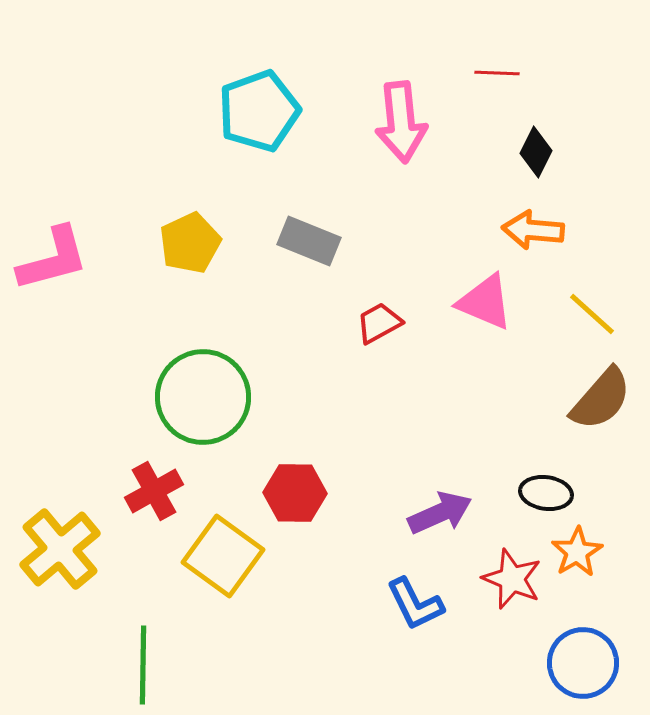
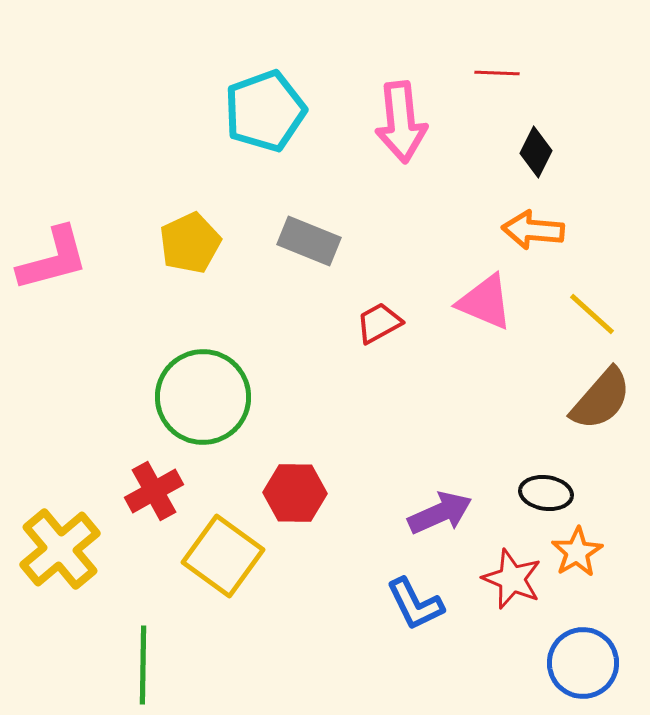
cyan pentagon: moved 6 px right
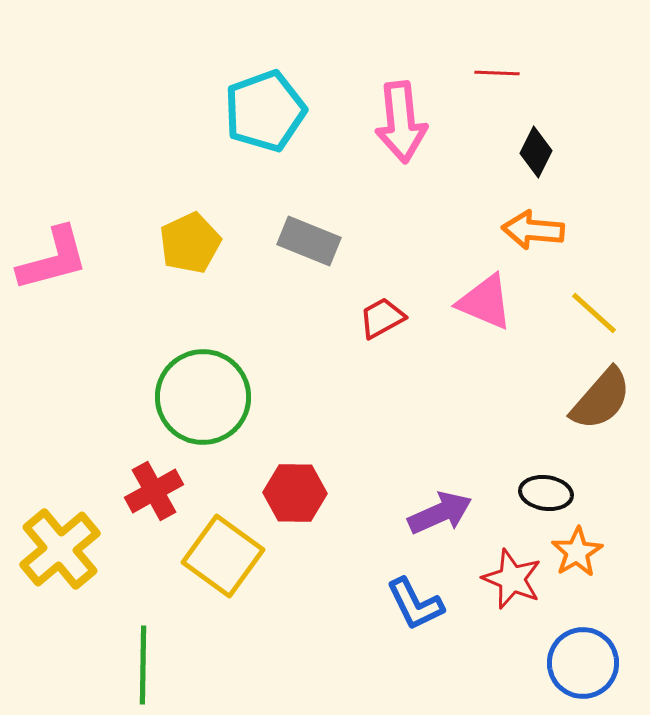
yellow line: moved 2 px right, 1 px up
red trapezoid: moved 3 px right, 5 px up
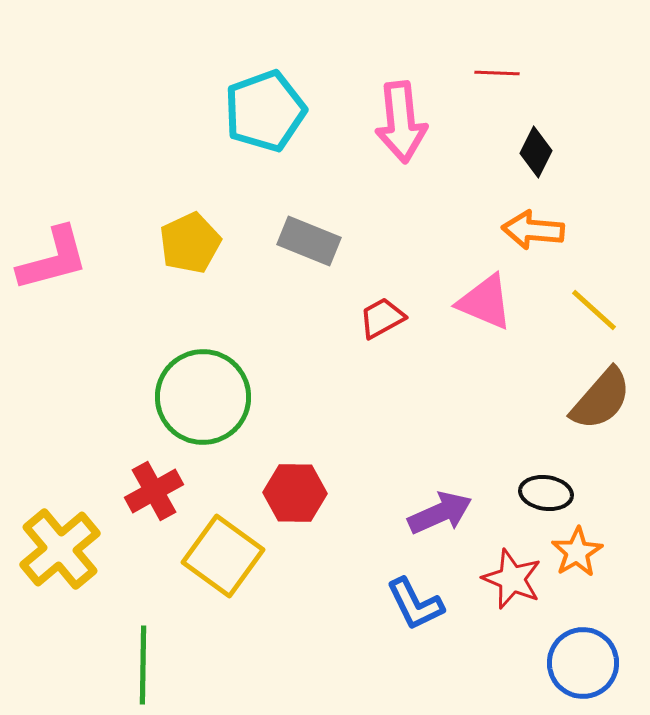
yellow line: moved 3 px up
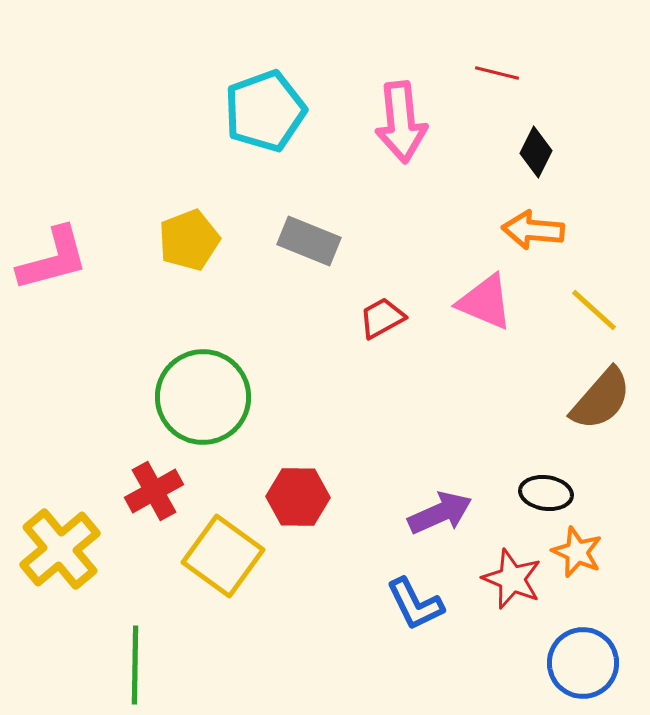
red line: rotated 12 degrees clockwise
yellow pentagon: moved 1 px left, 3 px up; rotated 4 degrees clockwise
red hexagon: moved 3 px right, 4 px down
orange star: rotated 18 degrees counterclockwise
green line: moved 8 px left
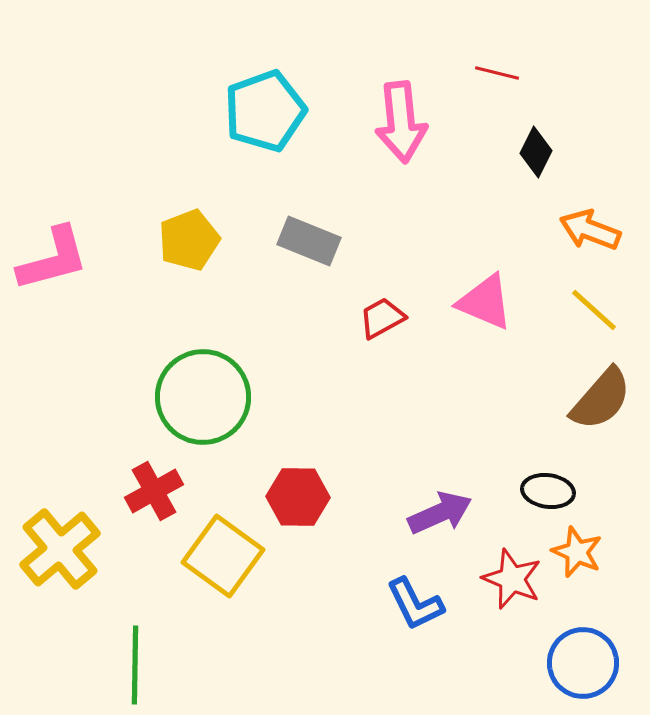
orange arrow: moved 57 px right; rotated 16 degrees clockwise
black ellipse: moved 2 px right, 2 px up
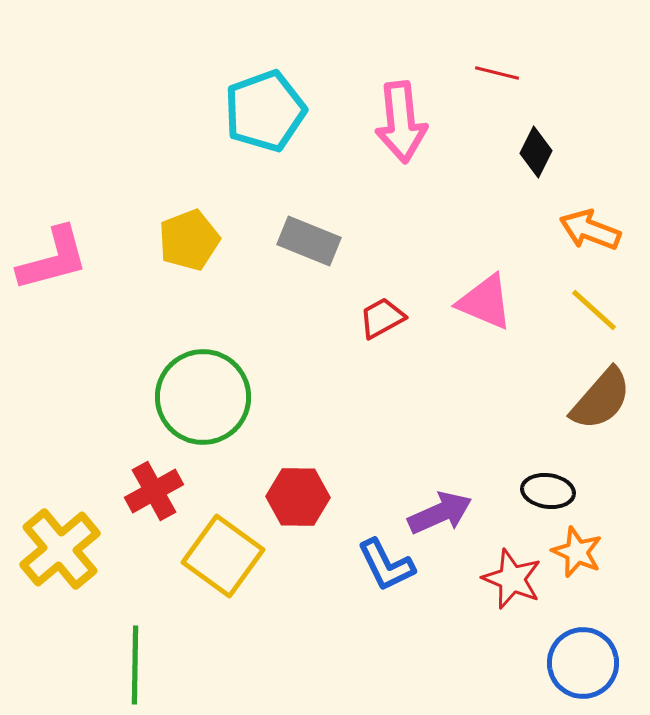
blue L-shape: moved 29 px left, 39 px up
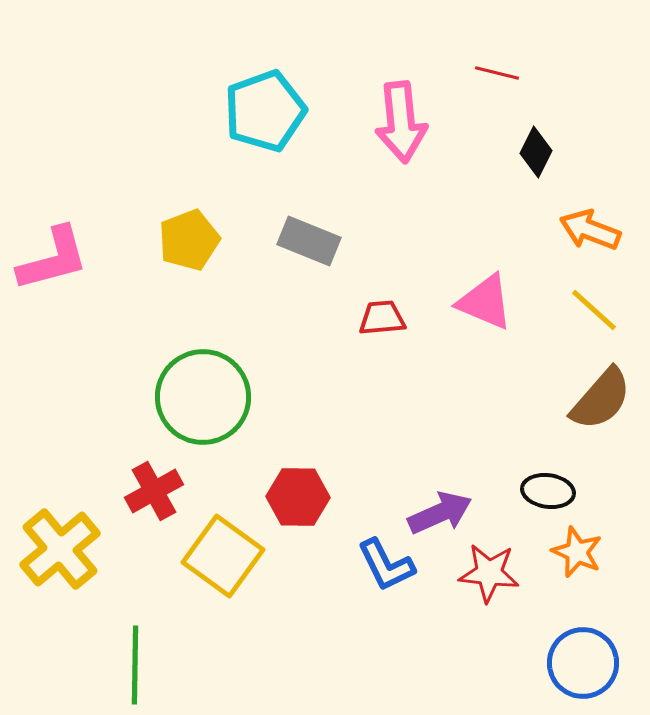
red trapezoid: rotated 24 degrees clockwise
red star: moved 23 px left, 6 px up; rotated 16 degrees counterclockwise
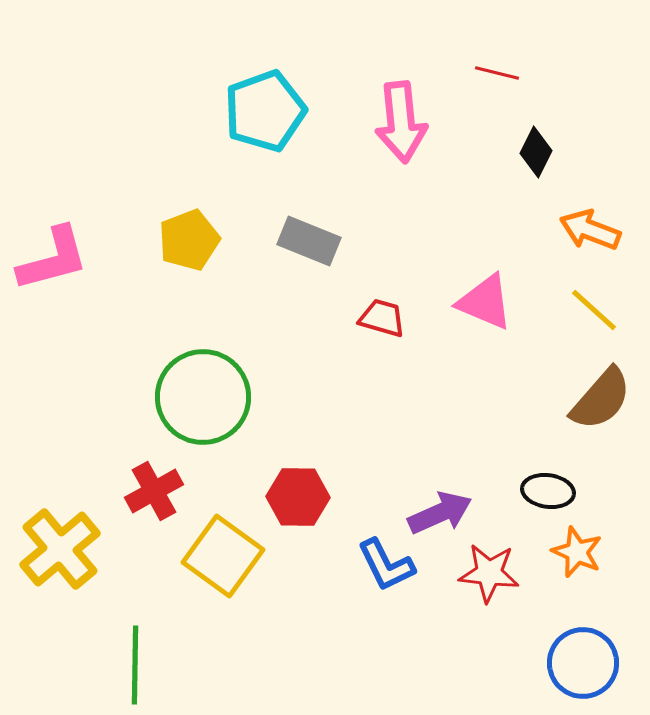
red trapezoid: rotated 21 degrees clockwise
